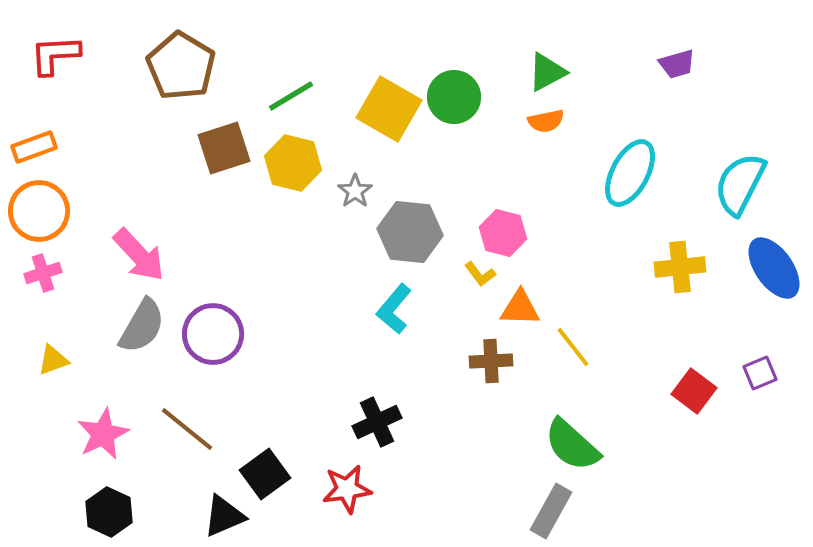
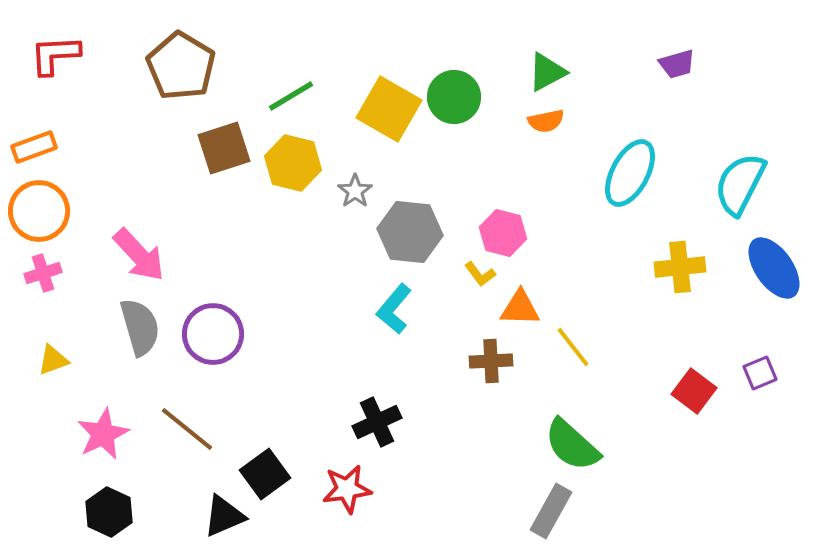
gray semicircle: moved 2 px left, 1 px down; rotated 46 degrees counterclockwise
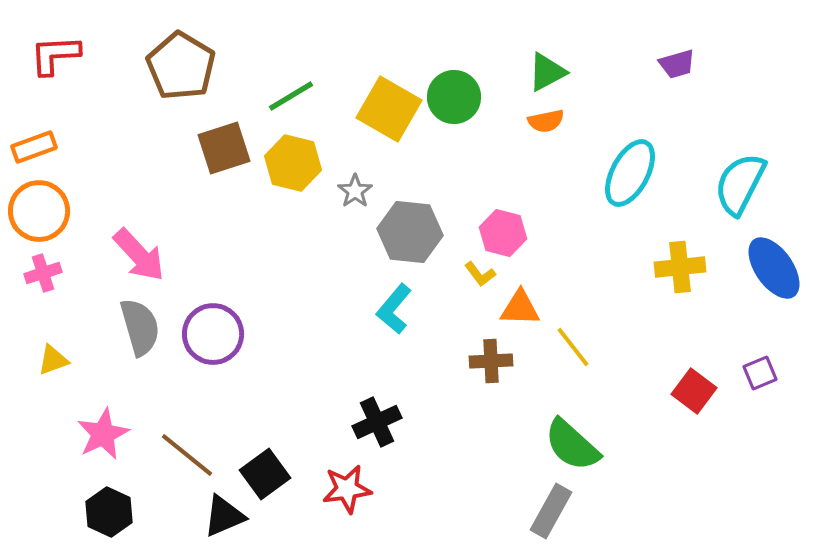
brown line: moved 26 px down
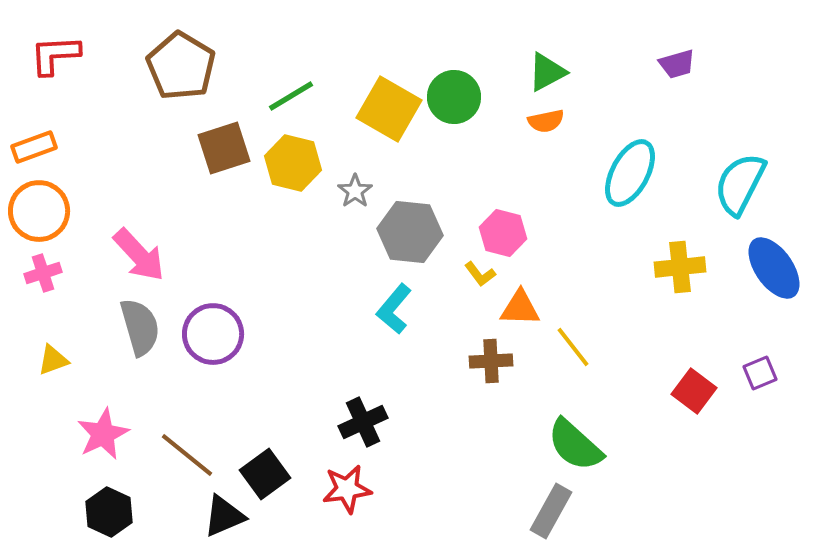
black cross: moved 14 px left
green semicircle: moved 3 px right
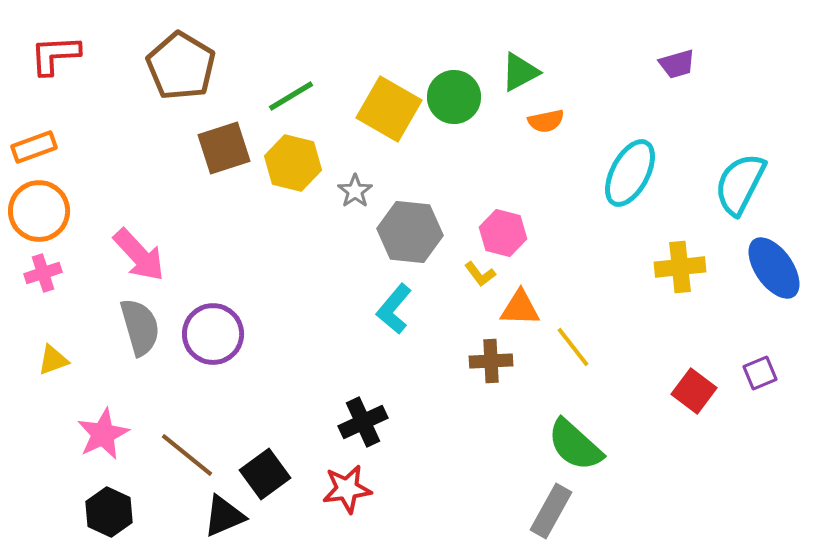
green triangle: moved 27 px left
